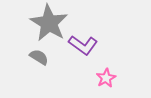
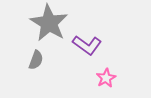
purple L-shape: moved 4 px right
gray semicircle: moved 3 px left, 3 px down; rotated 78 degrees clockwise
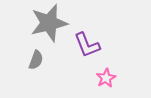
gray star: rotated 27 degrees clockwise
purple L-shape: rotated 32 degrees clockwise
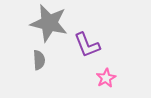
gray star: rotated 27 degrees clockwise
gray semicircle: moved 3 px right; rotated 24 degrees counterclockwise
